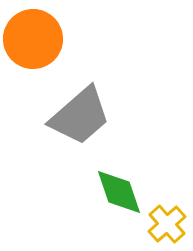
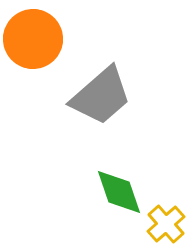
gray trapezoid: moved 21 px right, 20 px up
yellow cross: moved 1 px left
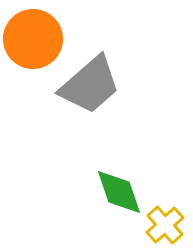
gray trapezoid: moved 11 px left, 11 px up
yellow cross: moved 1 px left, 1 px down
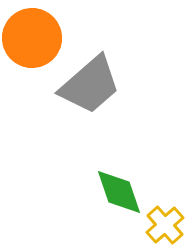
orange circle: moved 1 px left, 1 px up
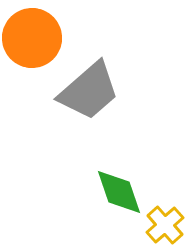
gray trapezoid: moved 1 px left, 6 px down
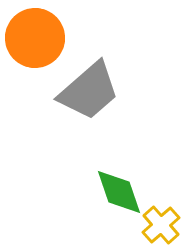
orange circle: moved 3 px right
yellow cross: moved 4 px left
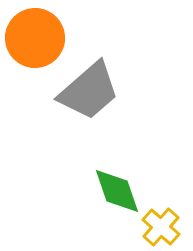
green diamond: moved 2 px left, 1 px up
yellow cross: moved 2 px down; rotated 6 degrees counterclockwise
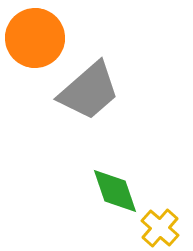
green diamond: moved 2 px left
yellow cross: moved 1 px left, 1 px down
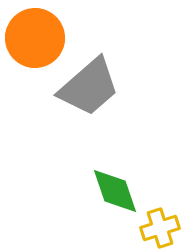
gray trapezoid: moved 4 px up
yellow cross: rotated 30 degrees clockwise
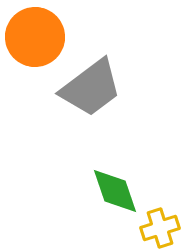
orange circle: moved 1 px up
gray trapezoid: moved 2 px right, 1 px down; rotated 4 degrees clockwise
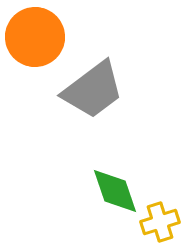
gray trapezoid: moved 2 px right, 2 px down
yellow cross: moved 6 px up
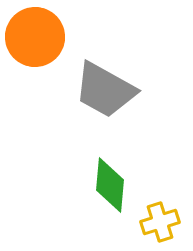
gray trapezoid: moved 12 px right; rotated 66 degrees clockwise
green diamond: moved 5 px left, 6 px up; rotated 24 degrees clockwise
